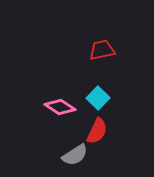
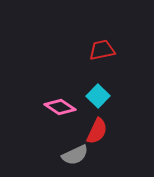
cyan square: moved 2 px up
gray semicircle: rotated 8 degrees clockwise
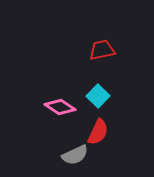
red semicircle: moved 1 px right, 1 px down
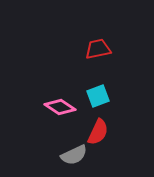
red trapezoid: moved 4 px left, 1 px up
cyan square: rotated 25 degrees clockwise
gray semicircle: moved 1 px left
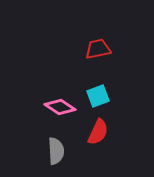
gray semicircle: moved 18 px left, 4 px up; rotated 68 degrees counterclockwise
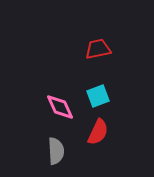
pink diamond: rotated 32 degrees clockwise
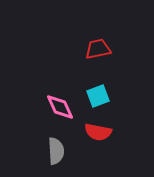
red semicircle: rotated 76 degrees clockwise
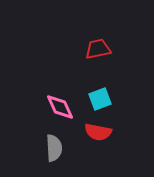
cyan square: moved 2 px right, 3 px down
gray semicircle: moved 2 px left, 3 px up
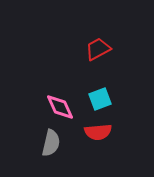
red trapezoid: rotated 16 degrees counterclockwise
red semicircle: rotated 16 degrees counterclockwise
gray semicircle: moved 3 px left, 5 px up; rotated 16 degrees clockwise
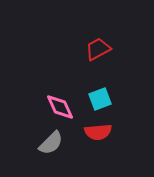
gray semicircle: rotated 32 degrees clockwise
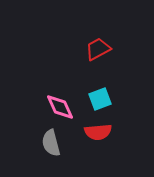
gray semicircle: rotated 120 degrees clockwise
